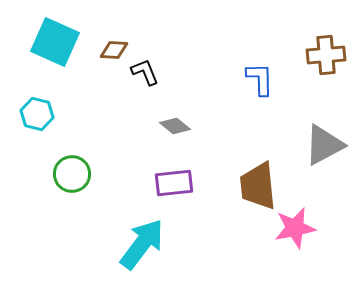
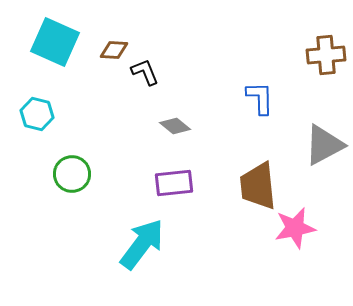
blue L-shape: moved 19 px down
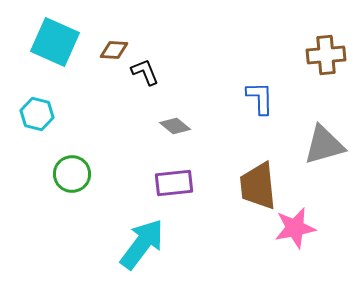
gray triangle: rotated 12 degrees clockwise
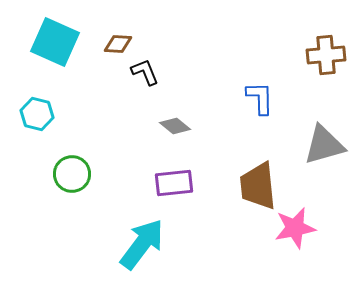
brown diamond: moved 4 px right, 6 px up
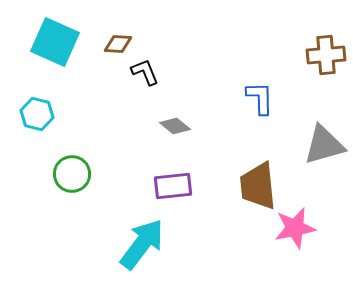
purple rectangle: moved 1 px left, 3 px down
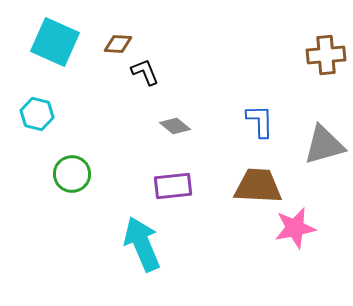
blue L-shape: moved 23 px down
brown trapezoid: rotated 99 degrees clockwise
cyan arrow: rotated 60 degrees counterclockwise
